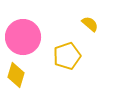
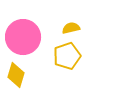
yellow semicircle: moved 19 px left, 4 px down; rotated 54 degrees counterclockwise
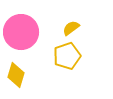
yellow semicircle: rotated 24 degrees counterclockwise
pink circle: moved 2 px left, 5 px up
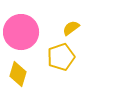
yellow pentagon: moved 6 px left, 1 px down
yellow diamond: moved 2 px right, 1 px up
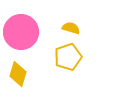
yellow semicircle: rotated 54 degrees clockwise
yellow pentagon: moved 7 px right
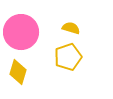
yellow diamond: moved 2 px up
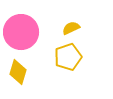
yellow semicircle: rotated 42 degrees counterclockwise
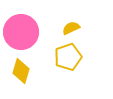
yellow diamond: moved 3 px right, 1 px up
